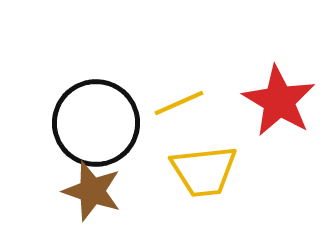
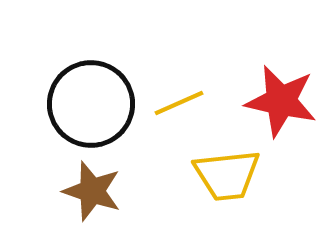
red star: moved 2 px right; rotated 18 degrees counterclockwise
black circle: moved 5 px left, 19 px up
yellow trapezoid: moved 23 px right, 4 px down
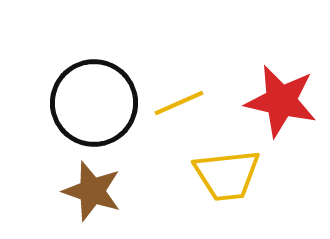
black circle: moved 3 px right, 1 px up
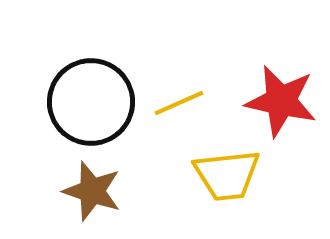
black circle: moved 3 px left, 1 px up
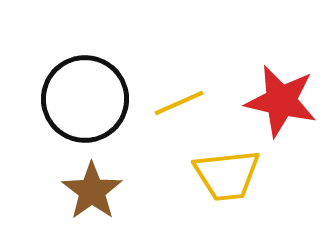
black circle: moved 6 px left, 3 px up
brown star: rotated 18 degrees clockwise
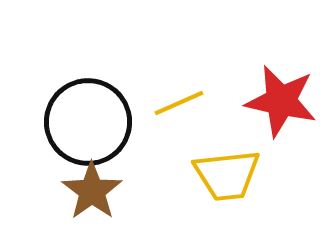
black circle: moved 3 px right, 23 px down
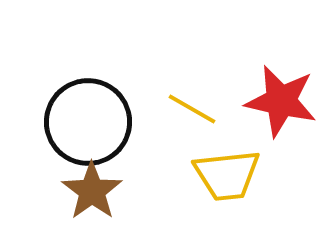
yellow line: moved 13 px right, 6 px down; rotated 54 degrees clockwise
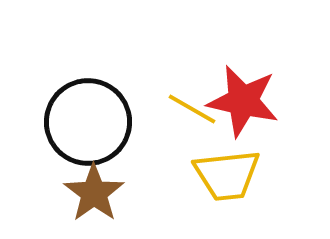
red star: moved 38 px left
brown star: moved 2 px right, 2 px down
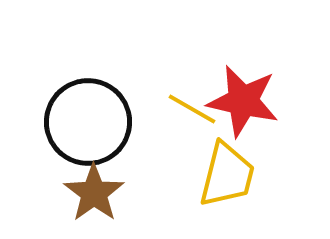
yellow trapezoid: rotated 70 degrees counterclockwise
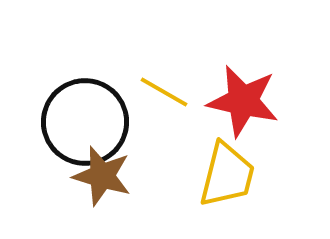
yellow line: moved 28 px left, 17 px up
black circle: moved 3 px left
brown star: moved 8 px right, 17 px up; rotated 20 degrees counterclockwise
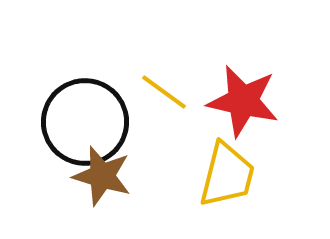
yellow line: rotated 6 degrees clockwise
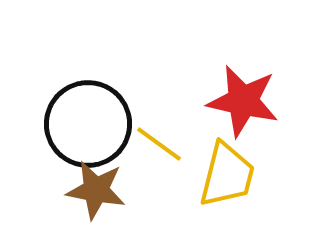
yellow line: moved 5 px left, 52 px down
black circle: moved 3 px right, 2 px down
brown star: moved 6 px left, 14 px down; rotated 6 degrees counterclockwise
